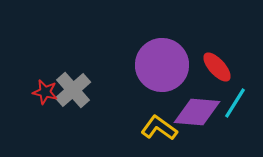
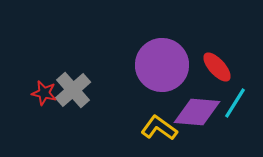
red star: moved 1 px left, 1 px down
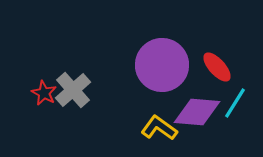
red star: rotated 15 degrees clockwise
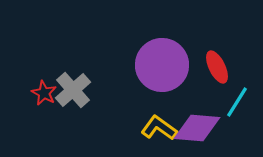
red ellipse: rotated 16 degrees clockwise
cyan line: moved 2 px right, 1 px up
purple diamond: moved 16 px down
